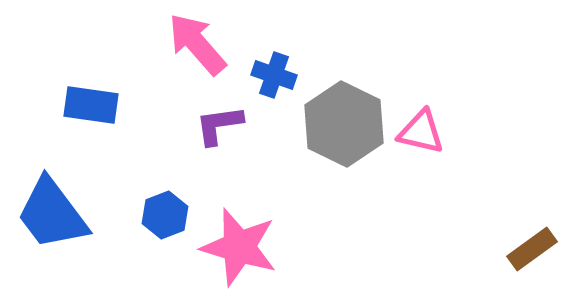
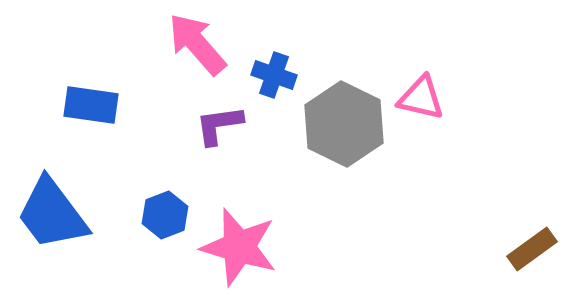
pink triangle: moved 34 px up
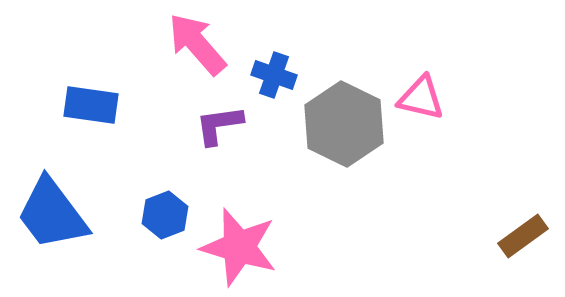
brown rectangle: moved 9 px left, 13 px up
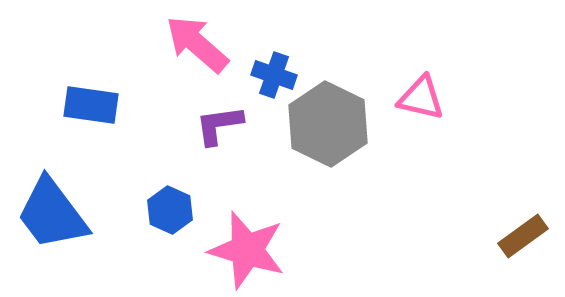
pink arrow: rotated 8 degrees counterclockwise
gray hexagon: moved 16 px left
blue hexagon: moved 5 px right, 5 px up; rotated 15 degrees counterclockwise
pink star: moved 8 px right, 3 px down
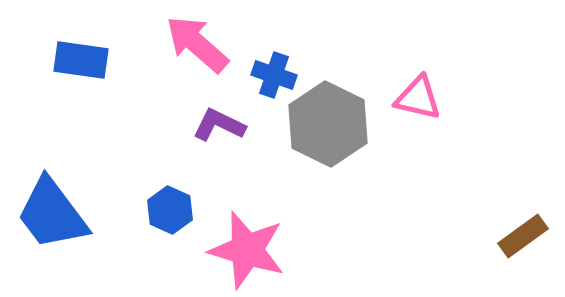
pink triangle: moved 3 px left
blue rectangle: moved 10 px left, 45 px up
purple L-shape: rotated 34 degrees clockwise
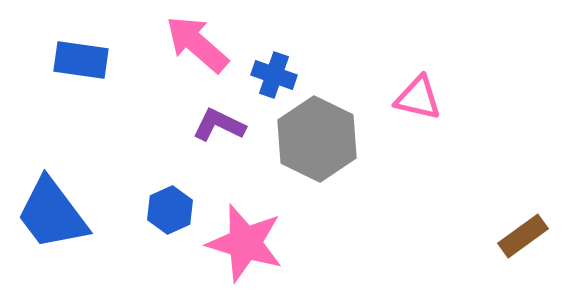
gray hexagon: moved 11 px left, 15 px down
blue hexagon: rotated 12 degrees clockwise
pink star: moved 2 px left, 7 px up
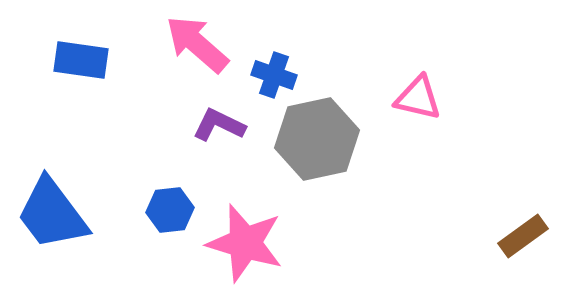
gray hexagon: rotated 22 degrees clockwise
blue hexagon: rotated 18 degrees clockwise
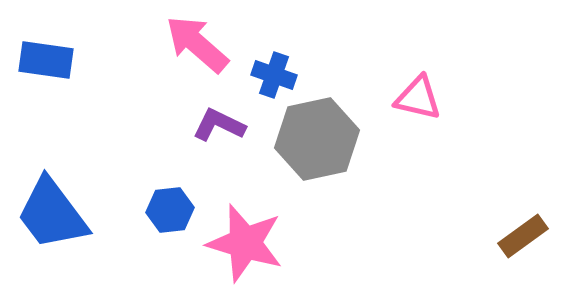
blue rectangle: moved 35 px left
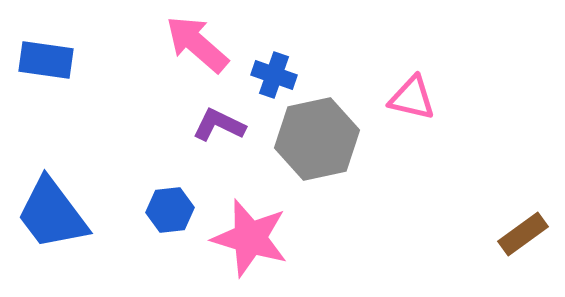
pink triangle: moved 6 px left
brown rectangle: moved 2 px up
pink star: moved 5 px right, 5 px up
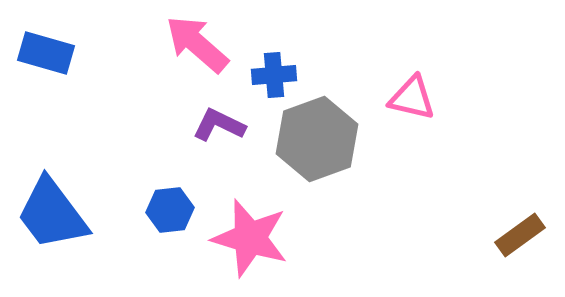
blue rectangle: moved 7 px up; rotated 8 degrees clockwise
blue cross: rotated 24 degrees counterclockwise
gray hexagon: rotated 8 degrees counterclockwise
brown rectangle: moved 3 px left, 1 px down
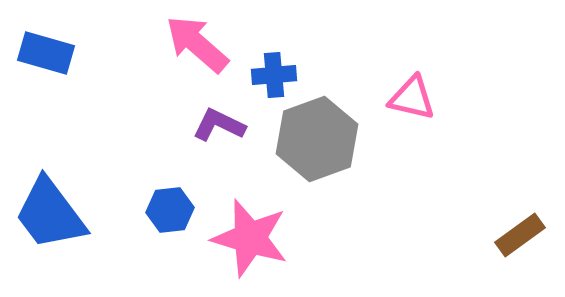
blue trapezoid: moved 2 px left
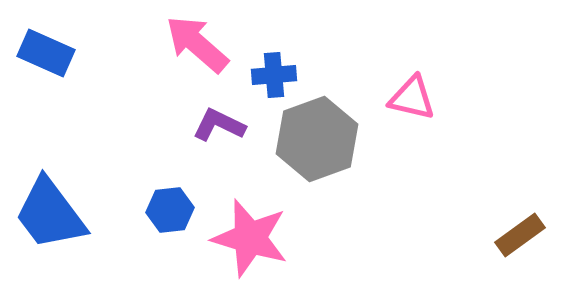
blue rectangle: rotated 8 degrees clockwise
